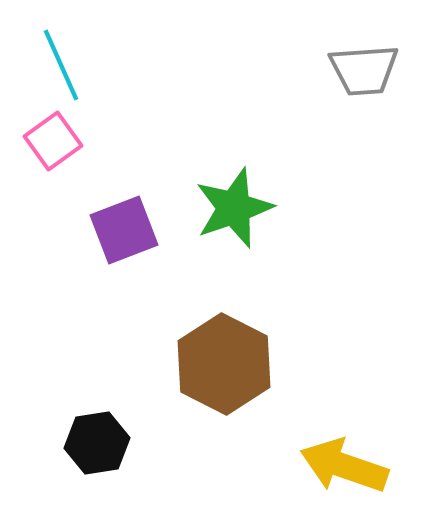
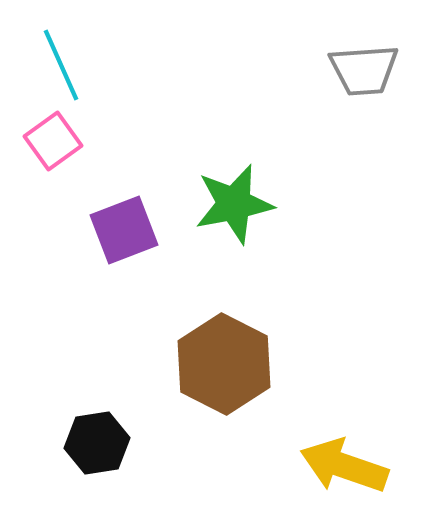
green star: moved 4 px up; rotated 8 degrees clockwise
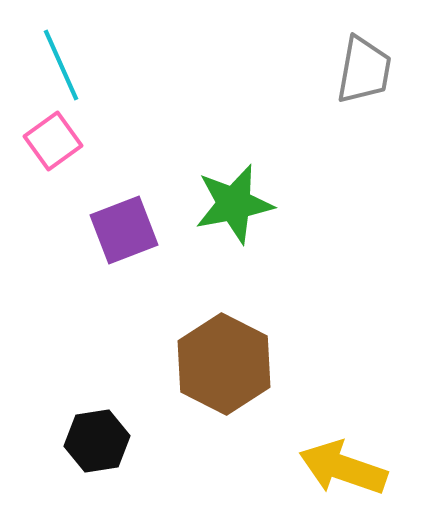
gray trapezoid: rotated 76 degrees counterclockwise
black hexagon: moved 2 px up
yellow arrow: moved 1 px left, 2 px down
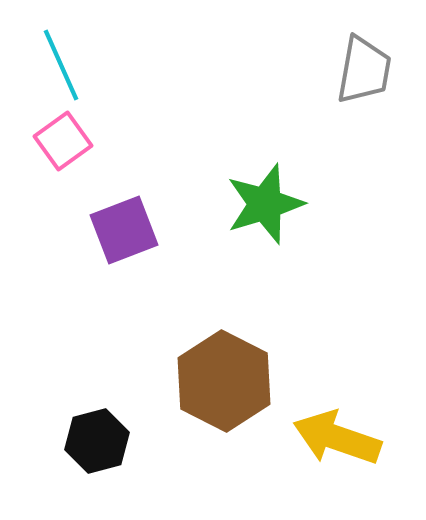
pink square: moved 10 px right
green star: moved 31 px right; rotated 6 degrees counterclockwise
brown hexagon: moved 17 px down
black hexagon: rotated 6 degrees counterclockwise
yellow arrow: moved 6 px left, 30 px up
